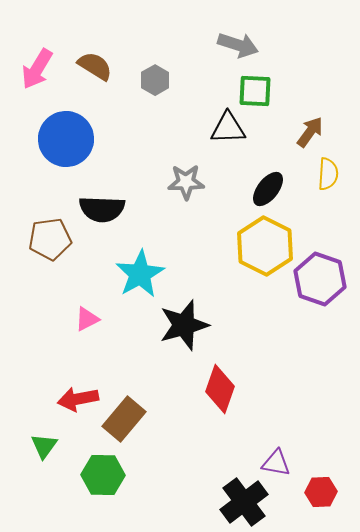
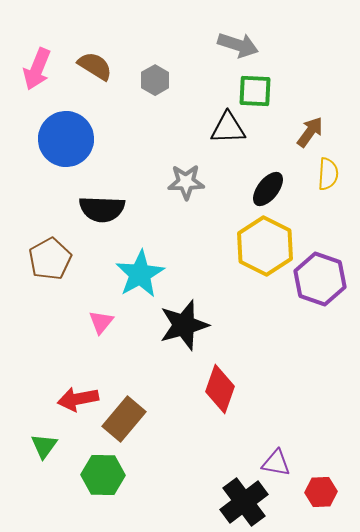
pink arrow: rotated 9 degrees counterclockwise
brown pentagon: moved 20 px down; rotated 21 degrees counterclockwise
pink triangle: moved 14 px right, 3 px down; rotated 24 degrees counterclockwise
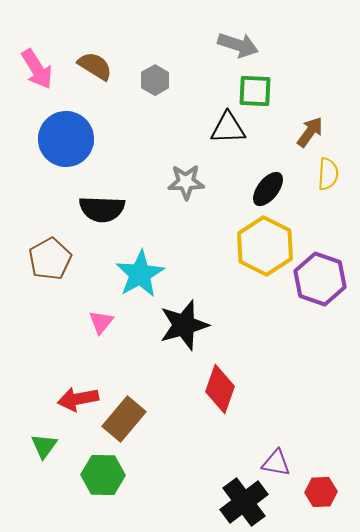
pink arrow: rotated 54 degrees counterclockwise
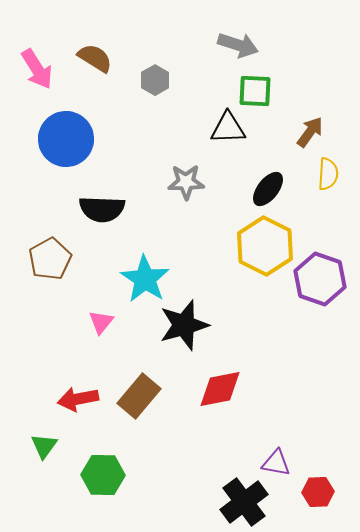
brown semicircle: moved 8 px up
cyan star: moved 5 px right, 5 px down; rotated 9 degrees counterclockwise
red diamond: rotated 60 degrees clockwise
brown rectangle: moved 15 px right, 23 px up
red hexagon: moved 3 px left
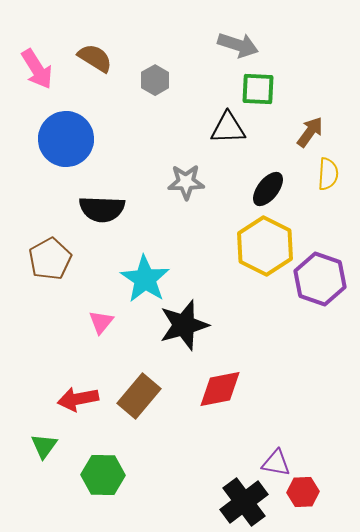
green square: moved 3 px right, 2 px up
red hexagon: moved 15 px left
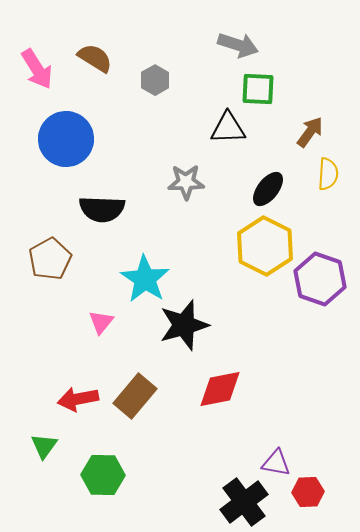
brown rectangle: moved 4 px left
red hexagon: moved 5 px right
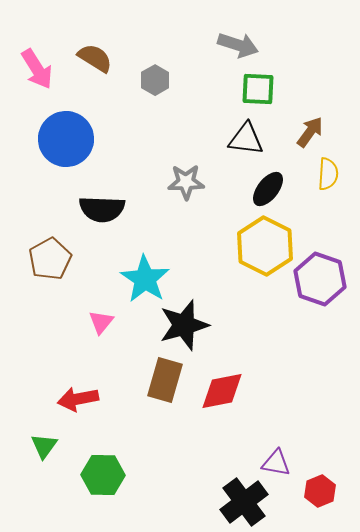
black triangle: moved 18 px right, 11 px down; rotated 9 degrees clockwise
red diamond: moved 2 px right, 2 px down
brown rectangle: moved 30 px right, 16 px up; rotated 24 degrees counterclockwise
red hexagon: moved 12 px right, 1 px up; rotated 20 degrees counterclockwise
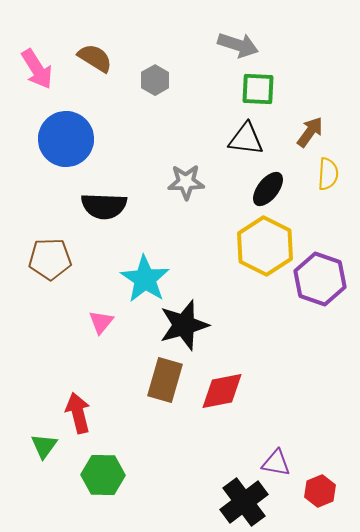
black semicircle: moved 2 px right, 3 px up
brown pentagon: rotated 27 degrees clockwise
red arrow: moved 14 px down; rotated 87 degrees clockwise
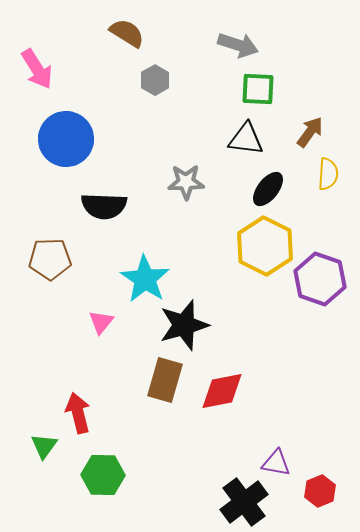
brown semicircle: moved 32 px right, 25 px up
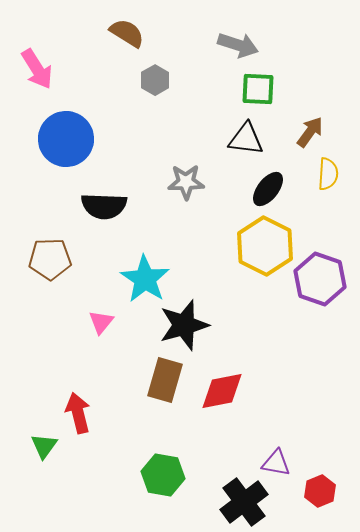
green hexagon: moved 60 px right; rotated 9 degrees clockwise
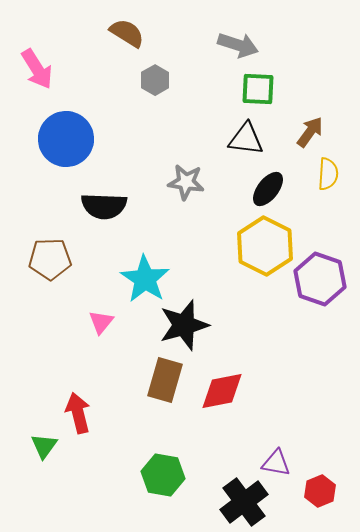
gray star: rotated 9 degrees clockwise
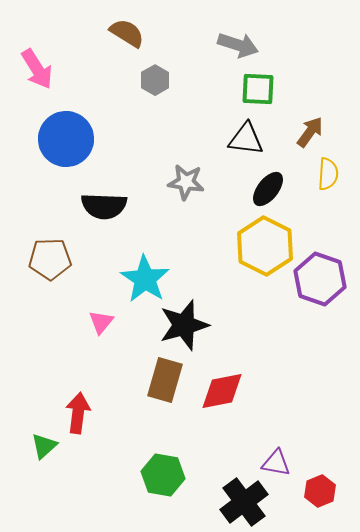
red arrow: rotated 21 degrees clockwise
green triangle: rotated 12 degrees clockwise
